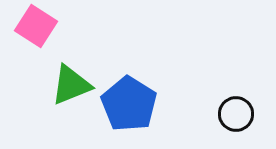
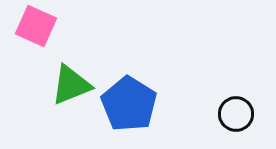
pink square: rotated 9 degrees counterclockwise
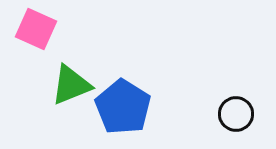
pink square: moved 3 px down
blue pentagon: moved 6 px left, 3 px down
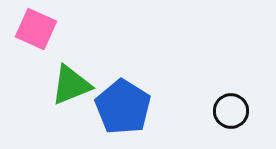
black circle: moved 5 px left, 3 px up
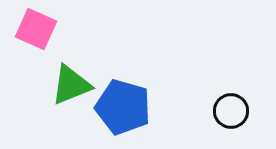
blue pentagon: rotated 16 degrees counterclockwise
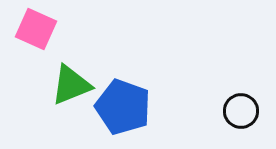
blue pentagon: rotated 4 degrees clockwise
black circle: moved 10 px right
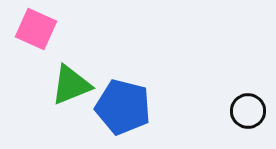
blue pentagon: rotated 6 degrees counterclockwise
black circle: moved 7 px right
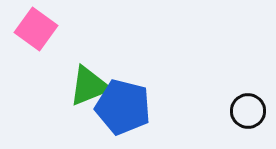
pink square: rotated 12 degrees clockwise
green triangle: moved 18 px right, 1 px down
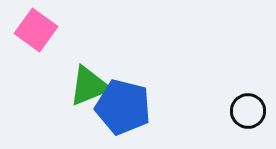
pink square: moved 1 px down
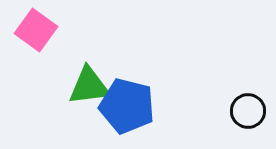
green triangle: rotated 15 degrees clockwise
blue pentagon: moved 4 px right, 1 px up
